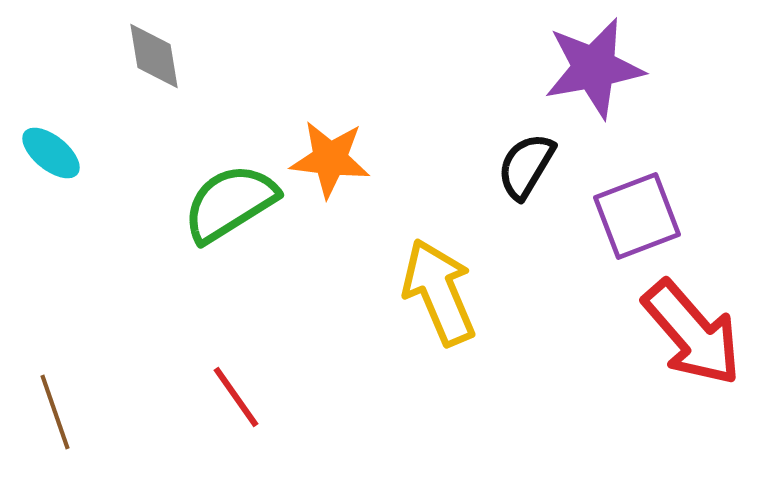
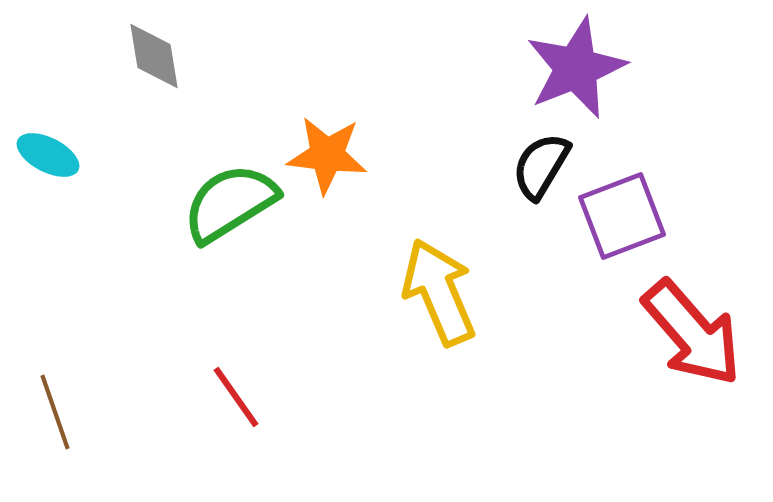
purple star: moved 18 px left; rotated 12 degrees counterclockwise
cyan ellipse: moved 3 px left, 2 px down; rotated 12 degrees counterclockwise
orange star: moved 3 px left, 4 px up
black semicircle: moved 15 px right
purple square: moved 15 px left
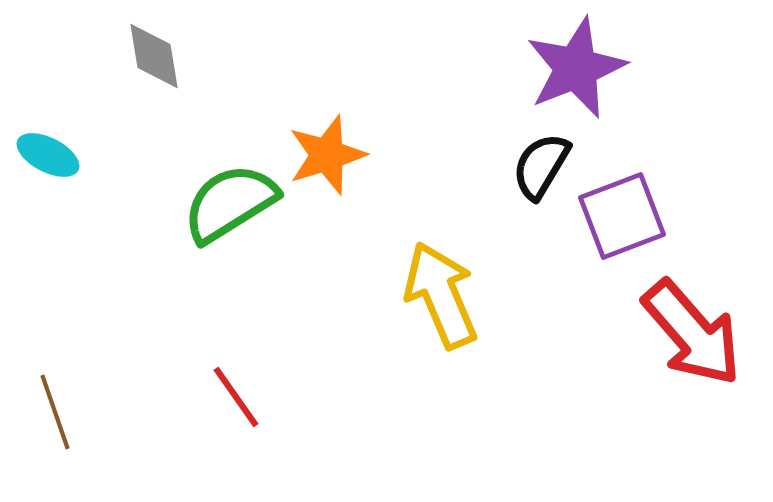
orange star: rotated 24 degrees counterclockwise
yellow arrow: moved 2 px right, 3 px down
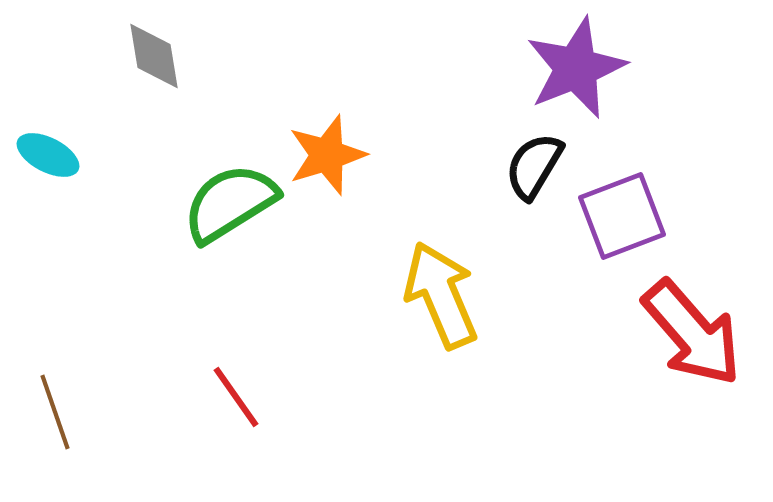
black semicircle: moved 7 px left
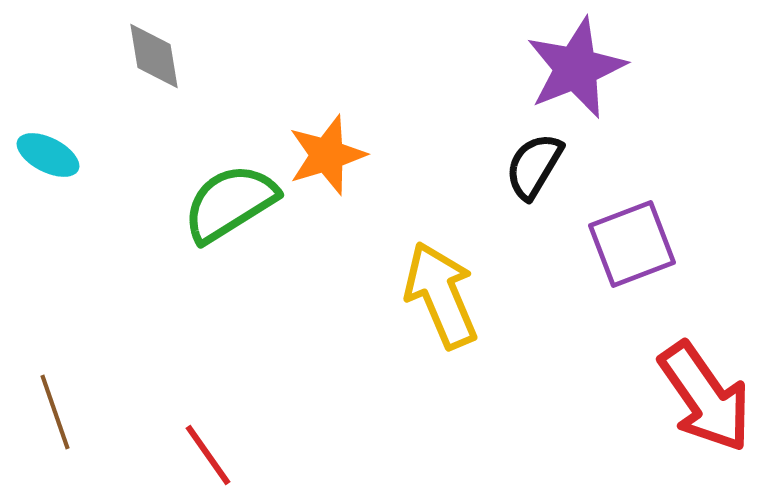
purple square: moved 10 px right, 28 px down
red arrow: moved 13 px right, 64 px down; rotated 6 degrees clockwise
red line: moved 28 px left, 58 px down
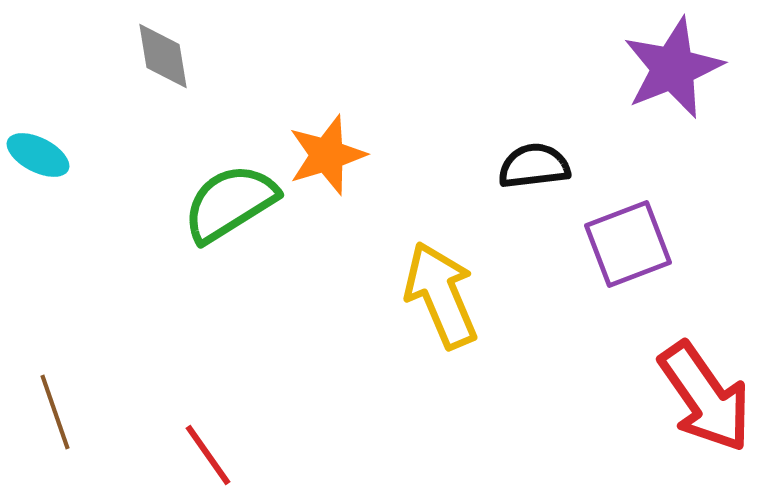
gray diamond: moved 9 px right
purple star: moved 97 px right
cyan ellipse: moved 10 px left
black semicircle: rotated 52 degrees clockwise
purple square: moved 4 px left
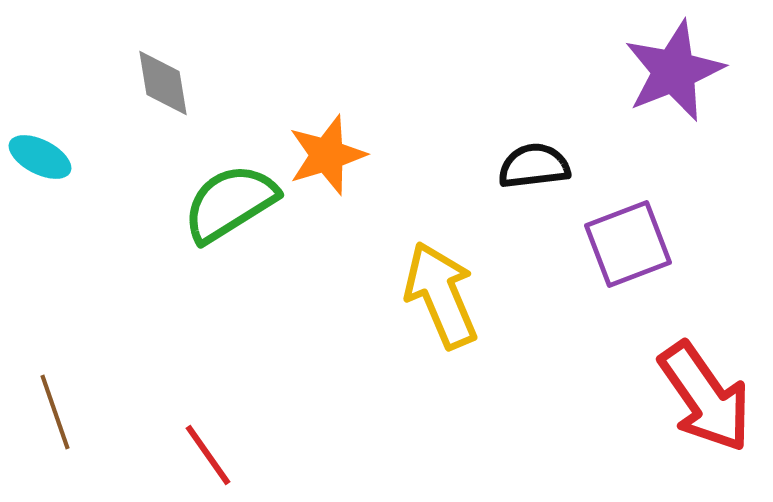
gray diamond: moved 27 px down
purple star: moved 1 px right, 3 px down
cyan ellipse: moved 2 px right, 2 px down
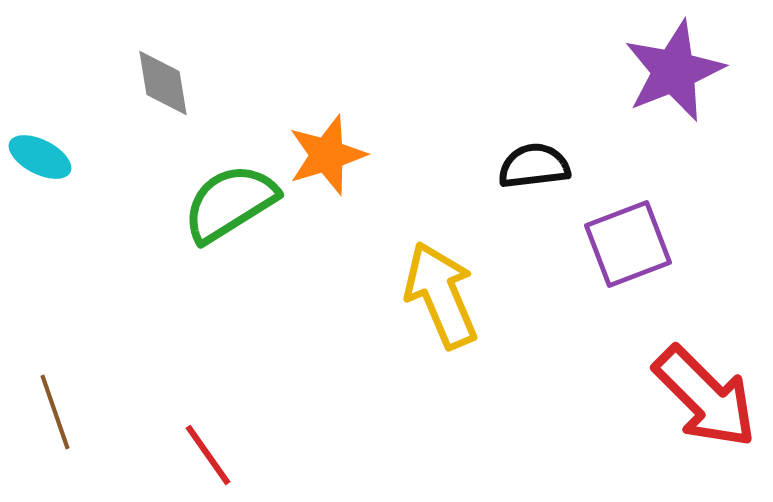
red arrow: rotated 10 degrees counterclockwise
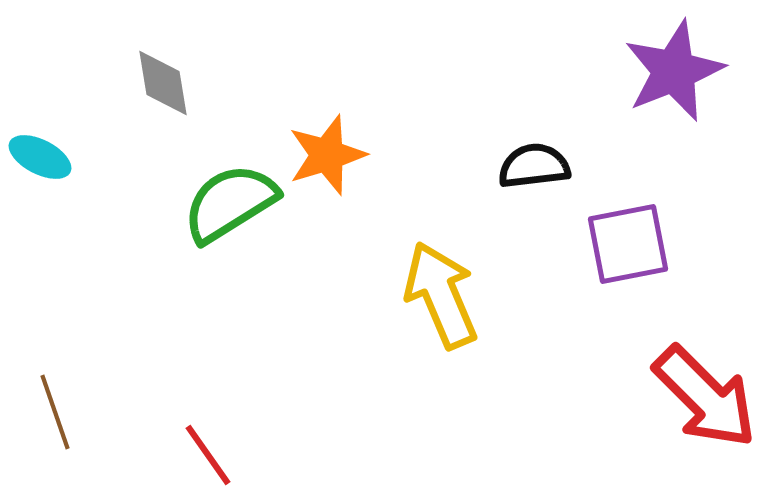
purple square: rotated 10 degrees clockwise
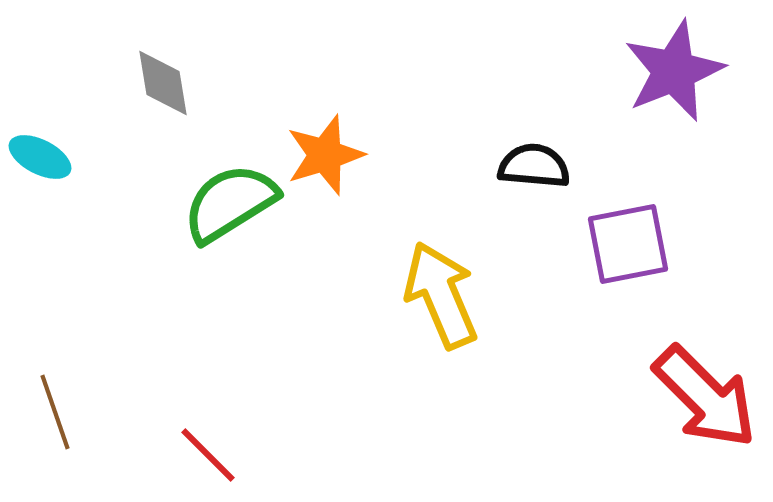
orange star: moved 2 px left
black semicircle: rotated 12 degrees clockwise
red line: rotated 10 degrees counterclockwise
